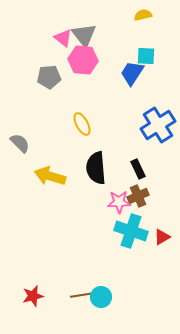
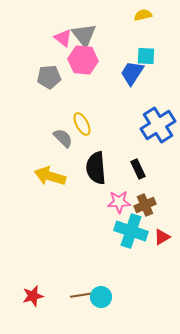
gray semicircle: moved 43 px right, 5 px up
brown cross: moved 7 px right, 9 px down
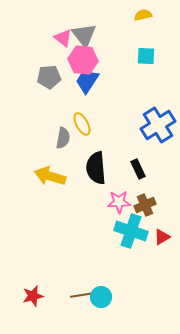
blue trapezoid: moved 45 px left, 8 px down
gray semicircle: rotated 55 degrees clockwise
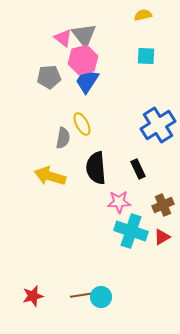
pink hexagon: rotated 20 degrees counterclockwise
brown cross: moved 18 px right
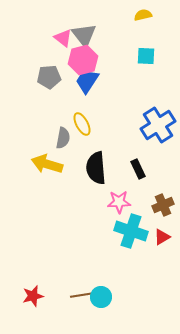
yellow arrow: moved 3 px left, 12 px up
